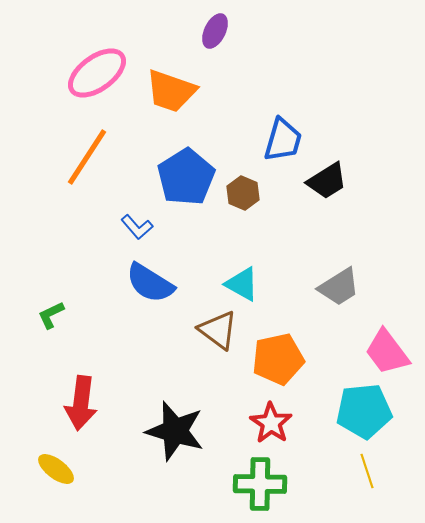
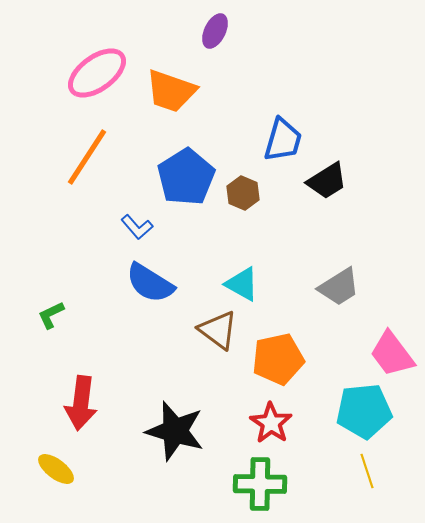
pink trapezoid: moved 5 px right, 2 px down
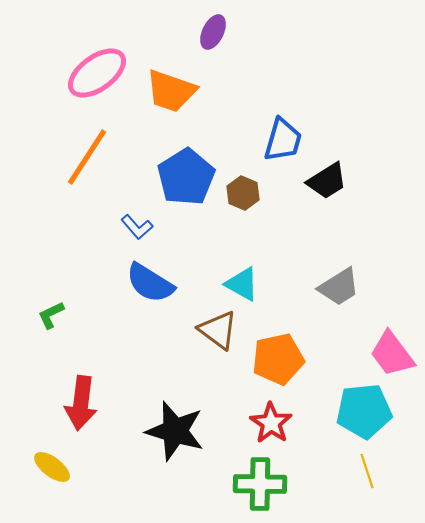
purple ellipse: moved 2 px left, 1 px down
yellow ellipse: moved 4 px left, 2 px up
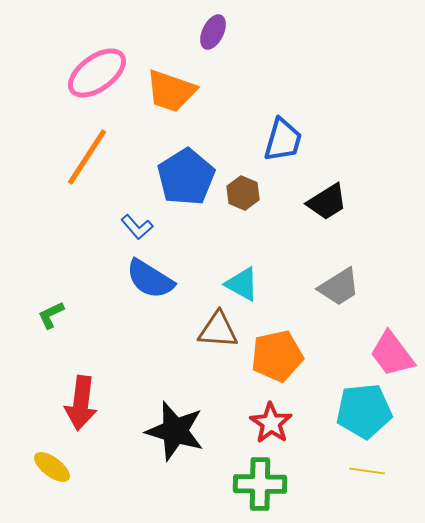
black trapezoid: moved 21 px down
blue semicircle: moved 4 px up
brown triangle: rotated 33 degrees counterclockwise
orange pentagon: moved 1 px left, 3 px up
yellow line: rotated 64 degrees counterclockwise
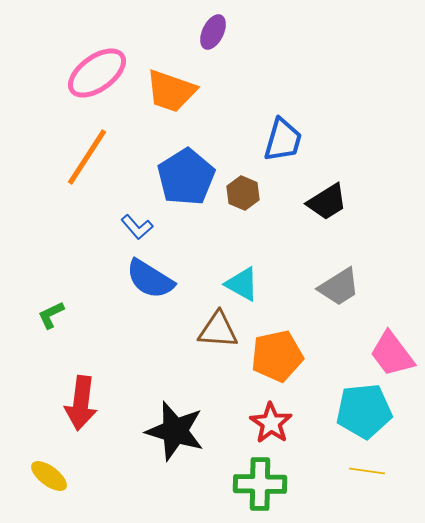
yellow ellipse: moved 3 px left, 9 px down
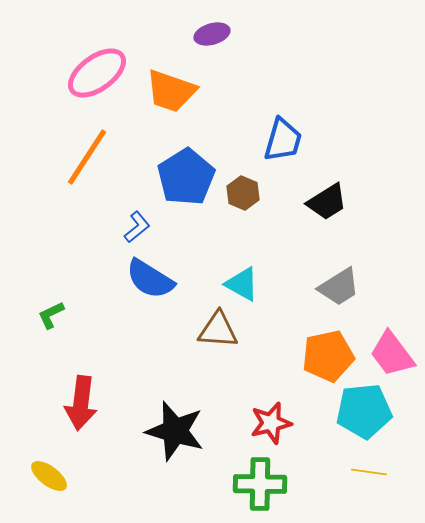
purple ellipse: moved 1 px left, 2 px down; rotated 48 degrees clockwise
blue L-shape: rotated 88 degrees counterclockwise
orange pentagon: moved 51 px right
red star: rotated 24 degrees clockwise
yellow line: moved 2 px right, 1 px down
